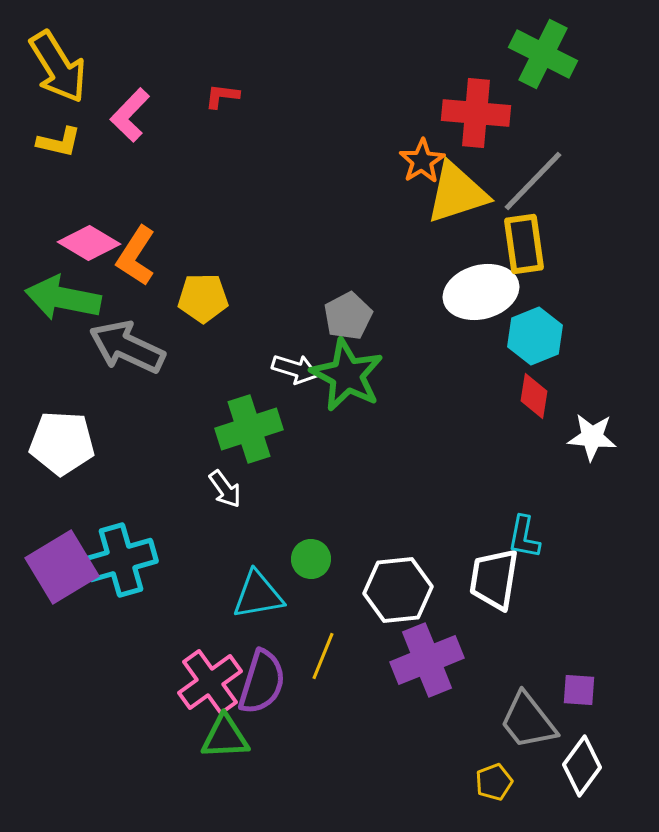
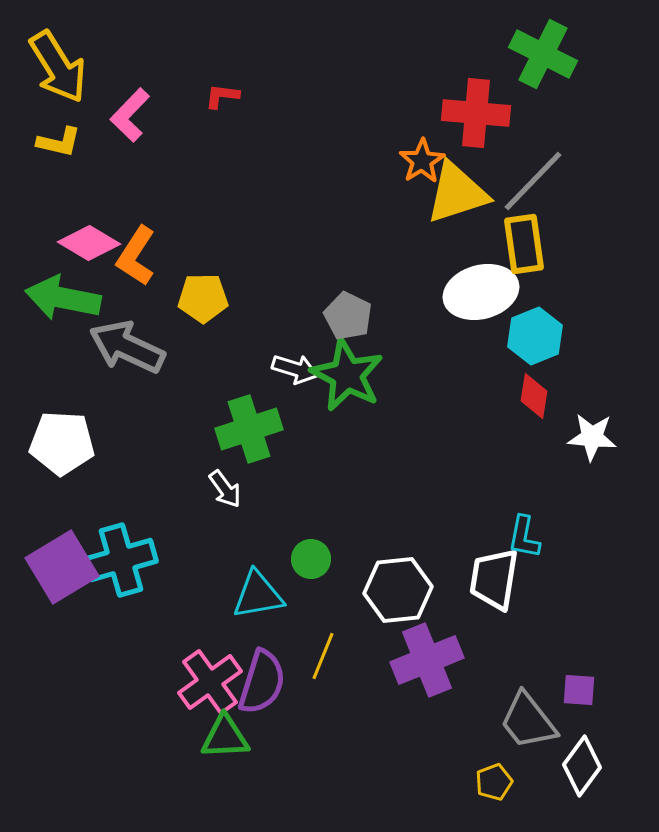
gray pentagon at (348, 316): rotated 18 degrees counterclockwise
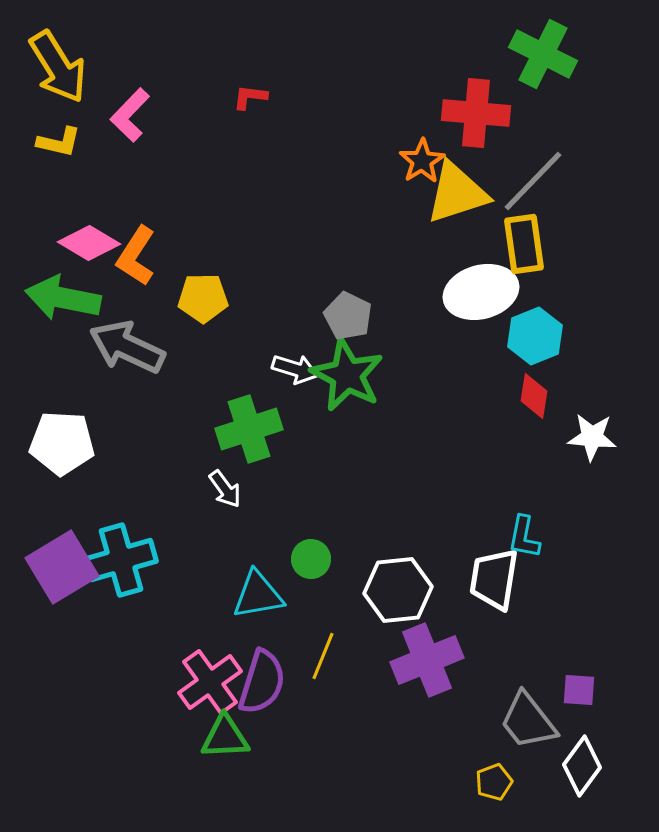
red L-shape at (222, 96): moved 28 px right, 1 px down
